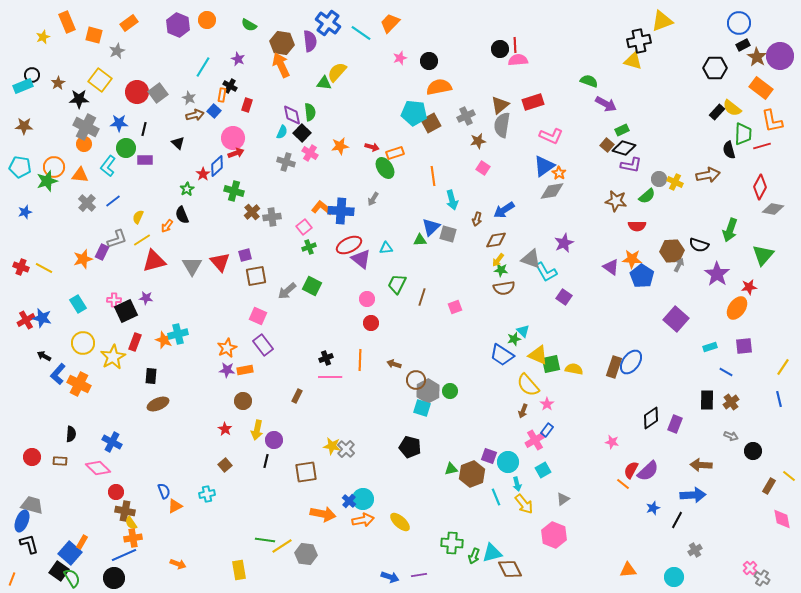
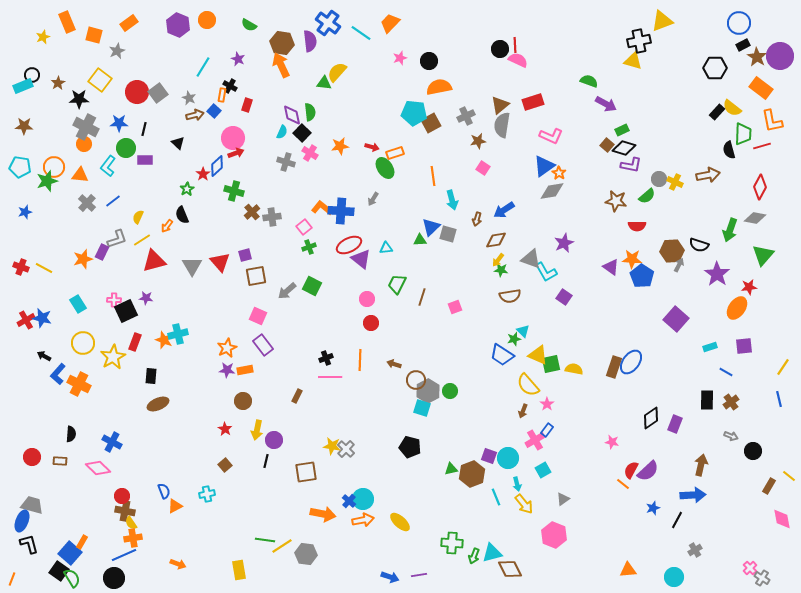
pink semicircle at (518, 60): rotated 30 degrees clockwise
gray diamond at (773, 209): moved 18 px left, 9 px down
brown semicircle at (504, 288): moved 6 px right, 8 px down
cyan circle at (508, 462): moved 4 px up
brown arrow at (701, 465): rotated 100 degrees clockwise
red circle at (116, 492): moved 6 px right, 4 px down
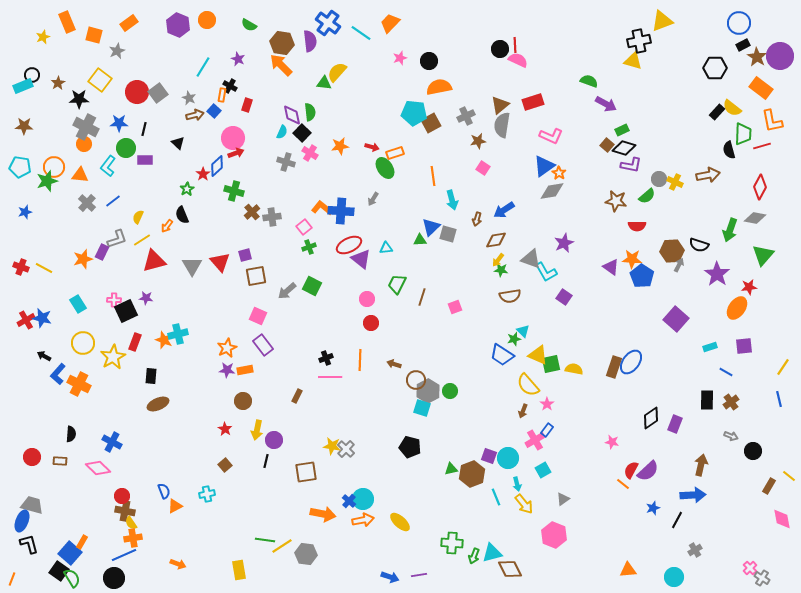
orange arrow at (281, 65): rotated 20 degrees counterclockwise
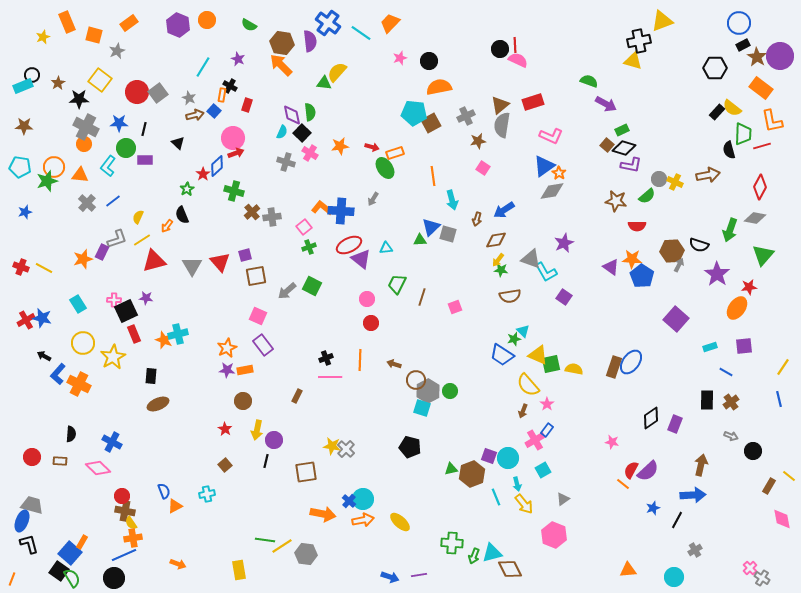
red rectangle at (135, 342): moved 1 px left, 8 px up; rotated 42 degrees counterclockwise
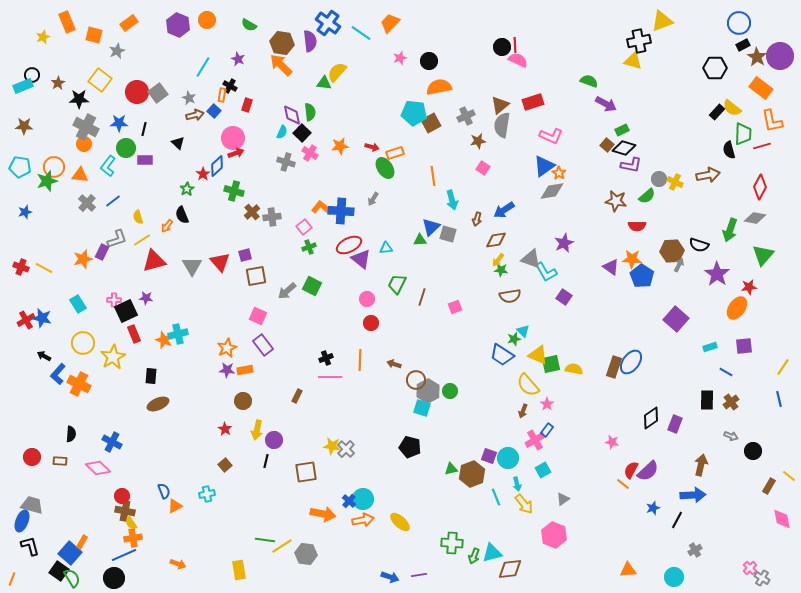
black circle at (500, 49): moved 2 px right, 2 px up
yellow semicircle at (138, 217): rotated 40 degrees counterclockwise
black L-shape at (29, 544): moved 1 px right, 2 px down
brown diamond at (510, 569): rotated 70 degrees counterclockwise
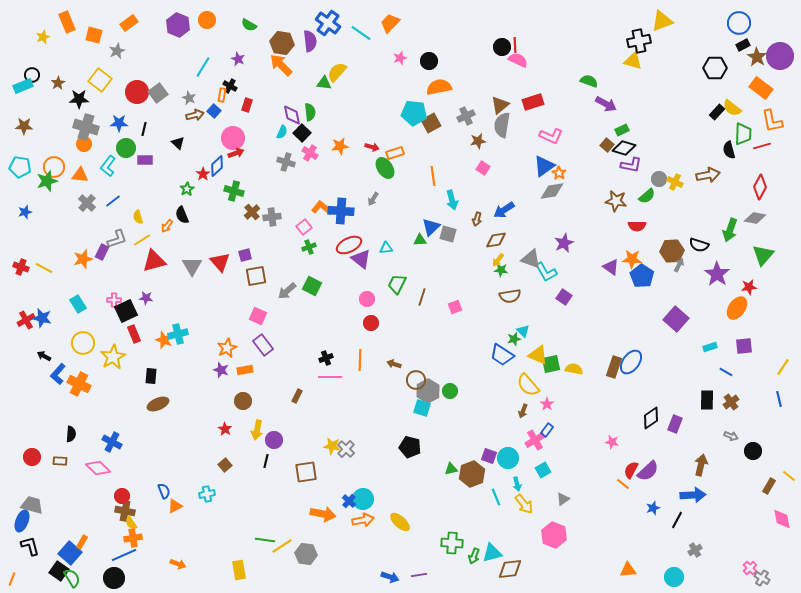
gray cross at (86, 127): rotated 10 degrees counterclockwise
purple star at (227, 370): moved 6 px left; rotated 14 degrees clockwise
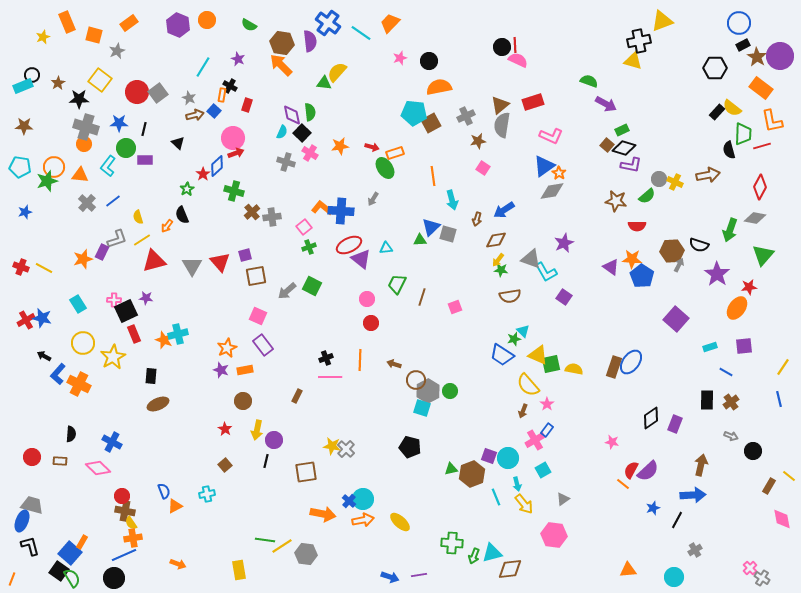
pink hexagon at (554, 535): rotated 15 degrees counterclockwise
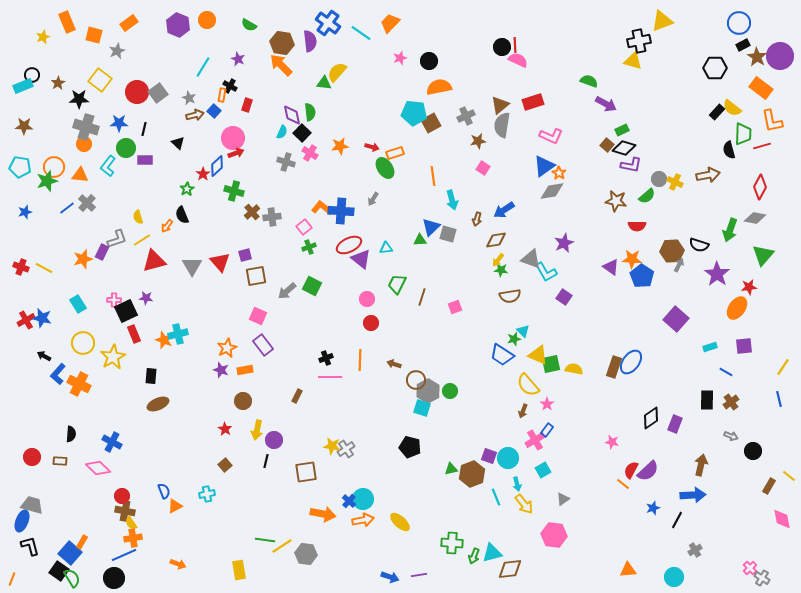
blue line at (113, 201): moved 46 px left, 7 px down
gray cross at (346, 449): rotated 12 degrees clockwise
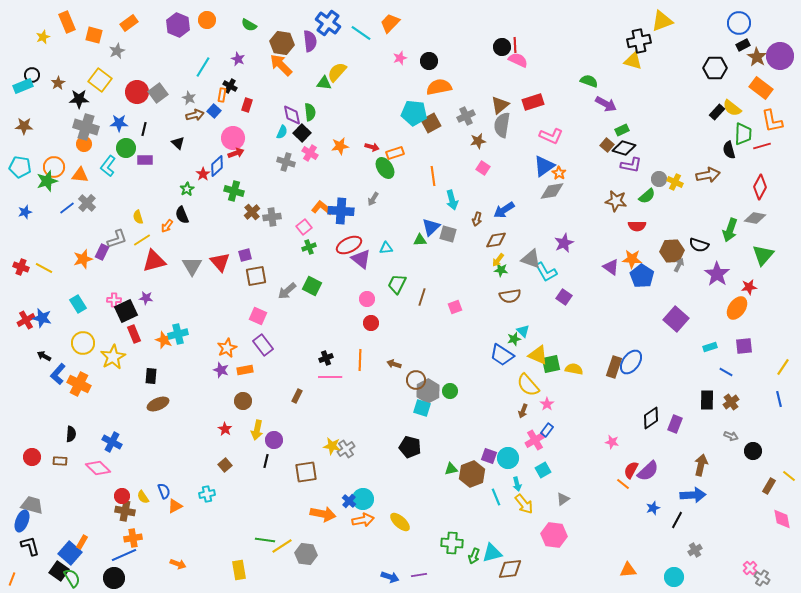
yellow semicircle at (131, 523): moved 12 px right, 26 px up
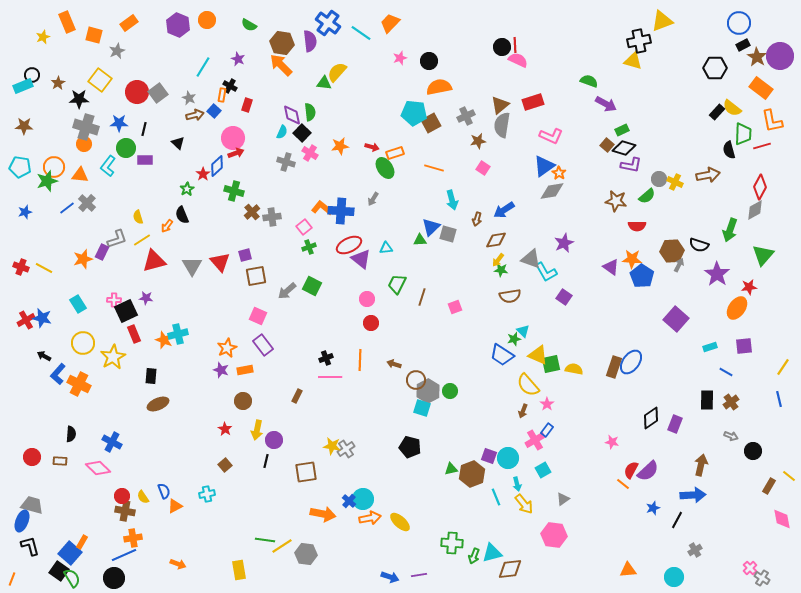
orange line at (433, 176): moved 1 px right, 8 px up; rotated 66 degrees counterclockwise
gray diamond at (755, 218): moved 8 px up; rotated 40 degrees counterclockwise
orange arrow at (363, 520): moved 7 px right, 2 px up
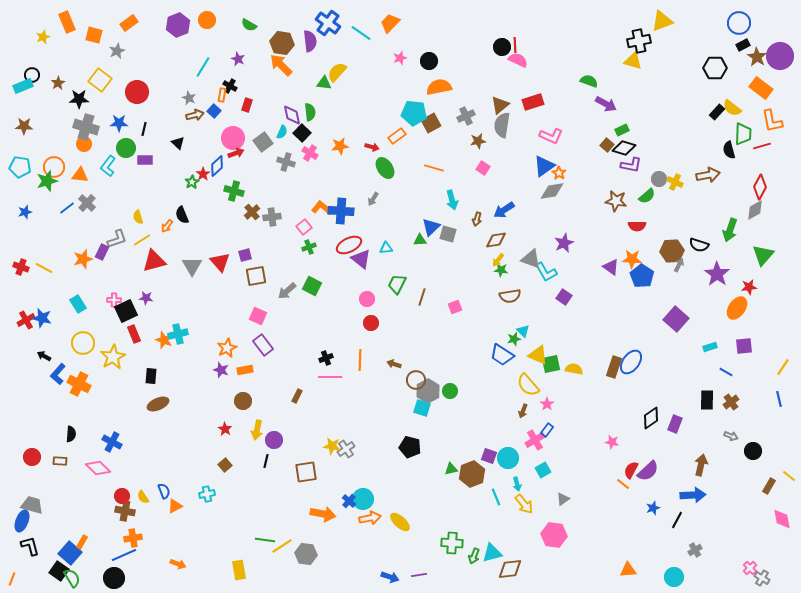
purple hexagon at (178, 25): rotated 15 degrees clockwise
gray square at (158, 93): moved 105 px right, 49 px down
orange rectangle at (395, 153): moved 2 px right, 17 px up; rotated 18 degrees counterclockwise
green star at (187, 189): moved 5 px right, 7 px up
